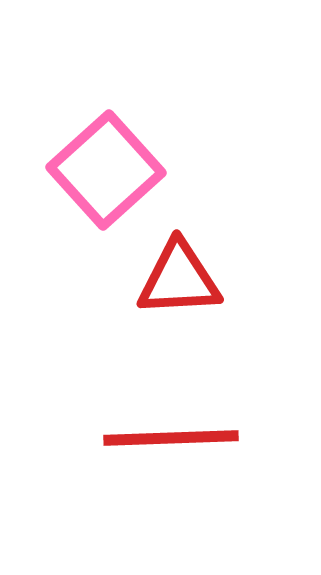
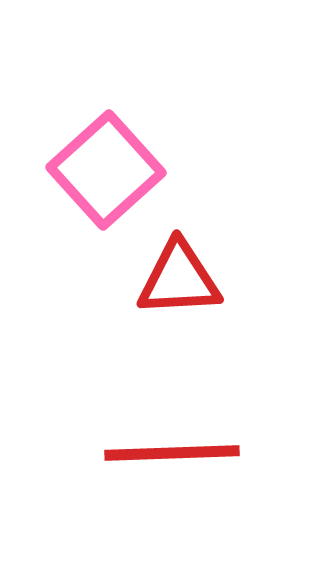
red line: moved 1 px right, 15 px down
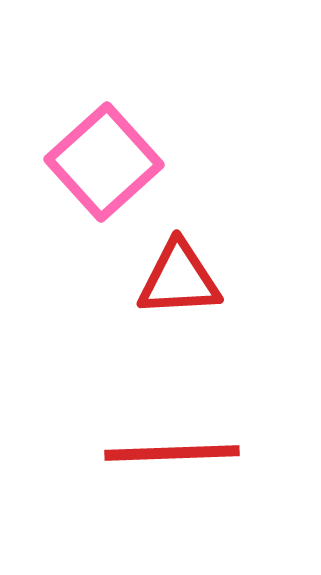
pink square: moved 2 px left, 8 px up
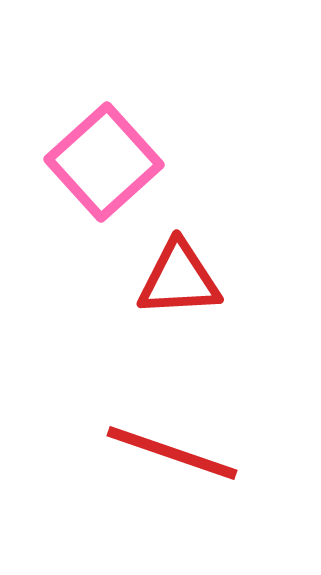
red line: rotated 21 degrees clockwise
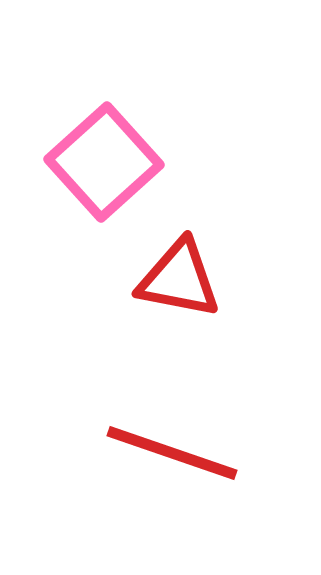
red triangle: rotated 14 degrees clockwise
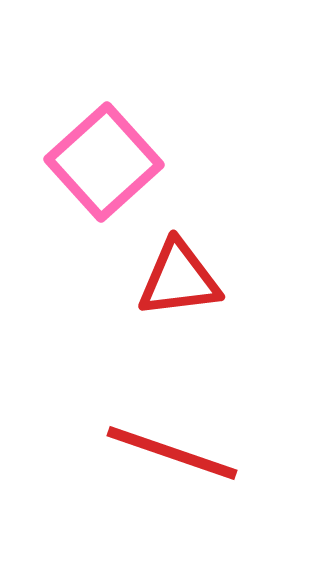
red triangle: rotated 18 degrees counterclockwise
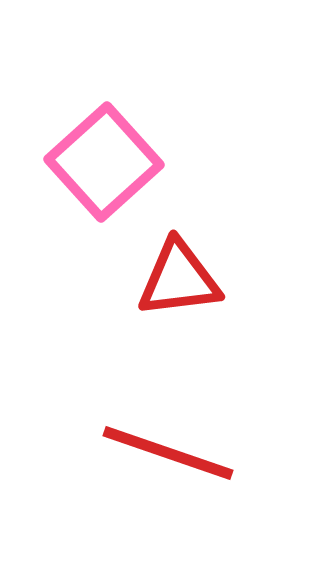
red line: moved 4 px left
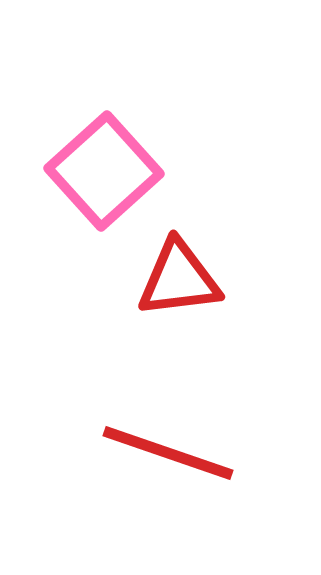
pink square: moved 9 px down
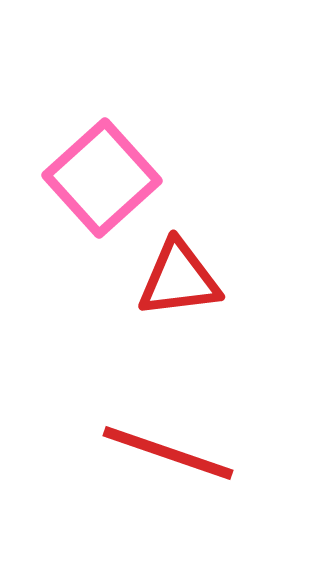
pink square: moved 2 px left, 7 px down
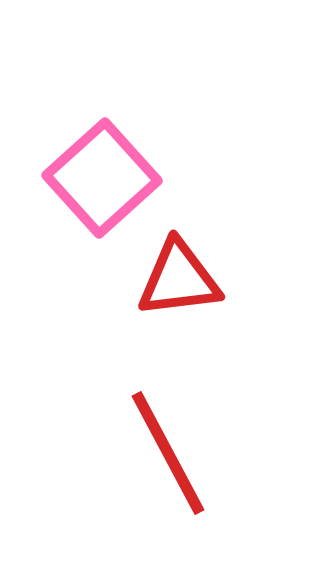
red line: rotated 43 degrees clockwise
